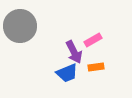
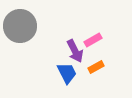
purple arrow: moved 1 px right, 1 px up
orange rectangle: rotated 21 degrees counterclockwise
blue trapezoid: rotated 95 degrees counterclockwise
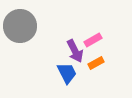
orange rectangle: moved 4 px up
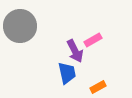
orange rectangle: moved 2 px right, 24 px down
blue trapezoid: rotated 15 degrees clockwise
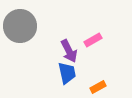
purple arrow: moved 6 px left
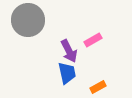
gray circle: moved 8 px right, 6 px up
